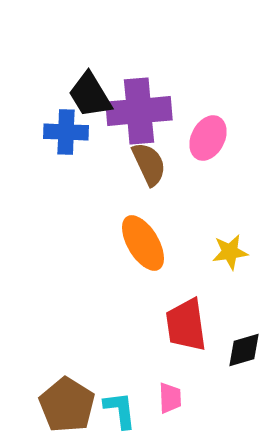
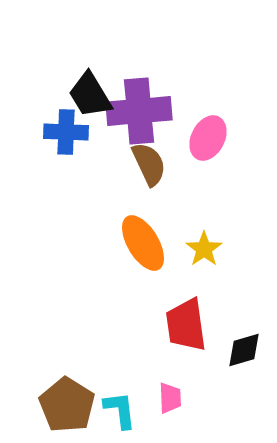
yellow star: moved 26 px left, 3 px up; rotated 27 degrees counterclockwise
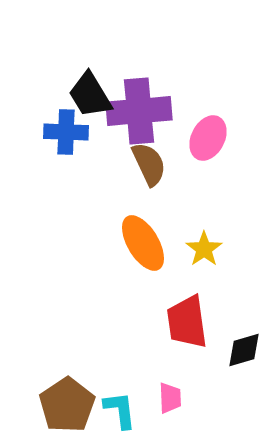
red trapezoid: moved 1 px right, 3 px up
brown pentagon: rotated 6 degrees clockwise
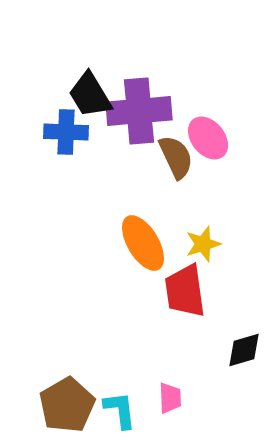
pink ellipse: rotated 66 degrees counterclockwise
brown semicircle: moved 27 px right, 7 px up
yellow star: moved 1 px left, 5 px up; rotated 18 degrees clockwise
red trapezoid: moved 2 px left, 31 px up
brown pentagon: rotated 4 degrees clockwise
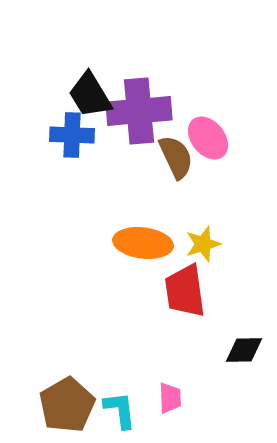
blue cross: moved 6 px right, 3 px down
orange ellipse: rotated 52 degrees counterclockwise
black diamond: rotated 15 degrees clockwise
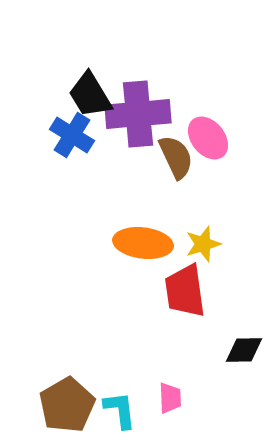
purple cross: moved 1 px left, 3 px down
blue cross: rotated 30 degrees clockwise
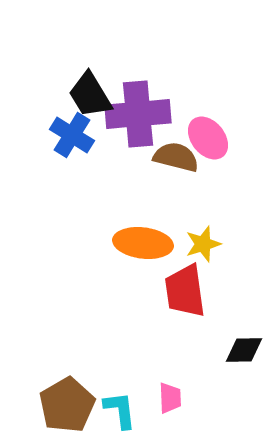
brown semicircle: rotated 51 degrees counterclockwise
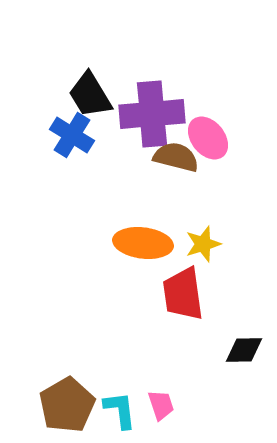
purple cross: moved 14 px right
red trapezoid: moved 2 px left, 3 px down
pink trapezoid: moved 9 px left, 7 px down; rotated 16 degrees counterclockwise
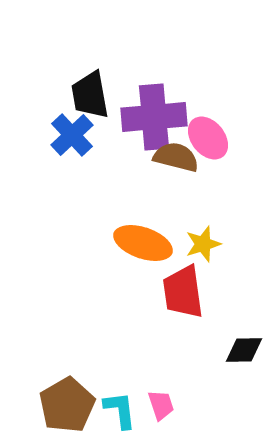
black trapezoid: rotated 21 degrees clockwise
purple cross: moved 2 px right, 3 px down
blue cross: rotated 15 degrees clockwise
orange ellipse: rotated 12 degrees clockwise
red trapezoid: moved 2 px up
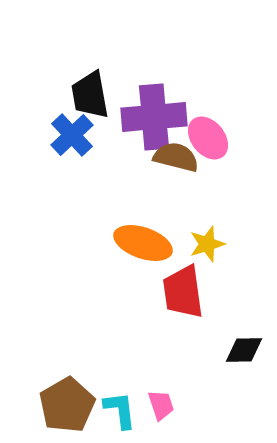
yellow star: moved 4 px right
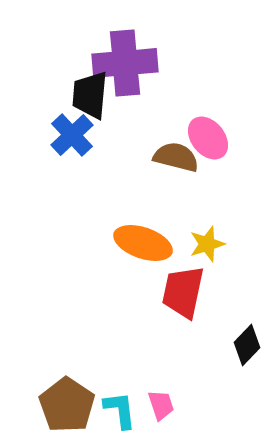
black trapezoid: rotated 15 degrees clockwise
purple cross: moved 29 px left, 54 px up
red trapezoid: rotated 20 degrees clockwise
black diamond: moved 3 px right, 5 px up; rotated 45 degrees counterclockwise
brown pentagon: rotated 8 degrees counterclockwise
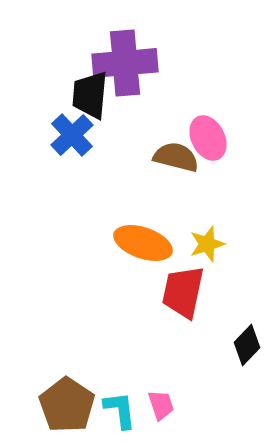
pink ellipse: rotated 12 degrees clockwise
